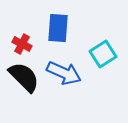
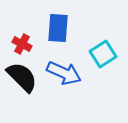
black semicircle: moved 2 px left
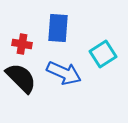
red cross: rotated 18 degrees counterclockwise
black semicircle: moved 1 px left, 1 px down
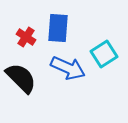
red cross: moved 4 px right, 7 px up; rotated 24 degrees clockwise
cyan square: moved 1 px right
blue arrow: moved 4 px right, 5 px up
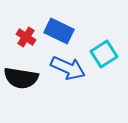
blue rectangle: moved 1 px right, 3 px down; rotated 68 degrees counterclockwise
black semicircle: rotated 144 degrees clockwise
